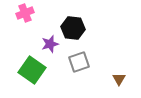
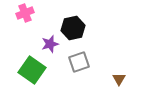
black hexagon: rotated 20 degrees counterclockwise
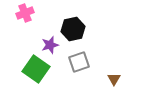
black hexagon: moved 1 px down
purple star: moved 1 px down
green square: moved 4 px right, 1 px up
brown triangle: moved 5 px left
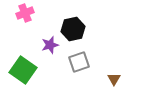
green square: moved 13 px left, 1 px down
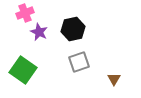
purple star: moved 11 px left, 13 px up; rotated 30 degrees counterclockwise
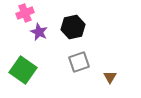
black hexagon: moved 2 px up
brown triangle: moved 4 px left, 2 px up
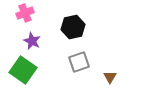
purple star: moved 7 px left, 9 px down
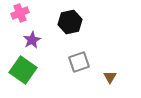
pink cross: moved 5 px left
black hexagon: moved 3 px left, 5 px up
purple star: moved 1 px up; rotated 18 degrees clockwise
